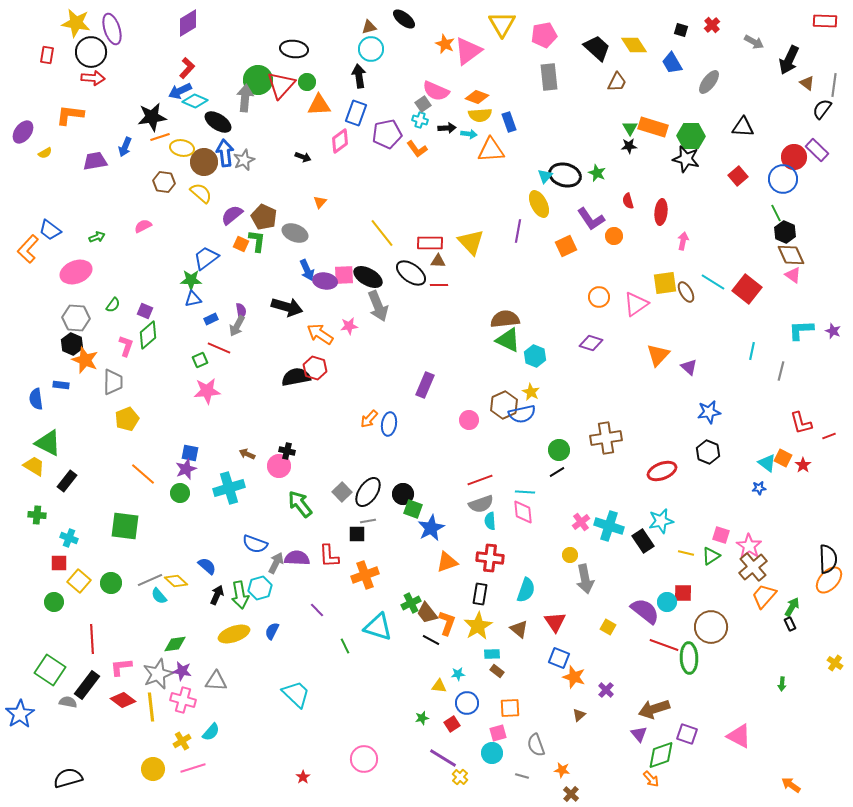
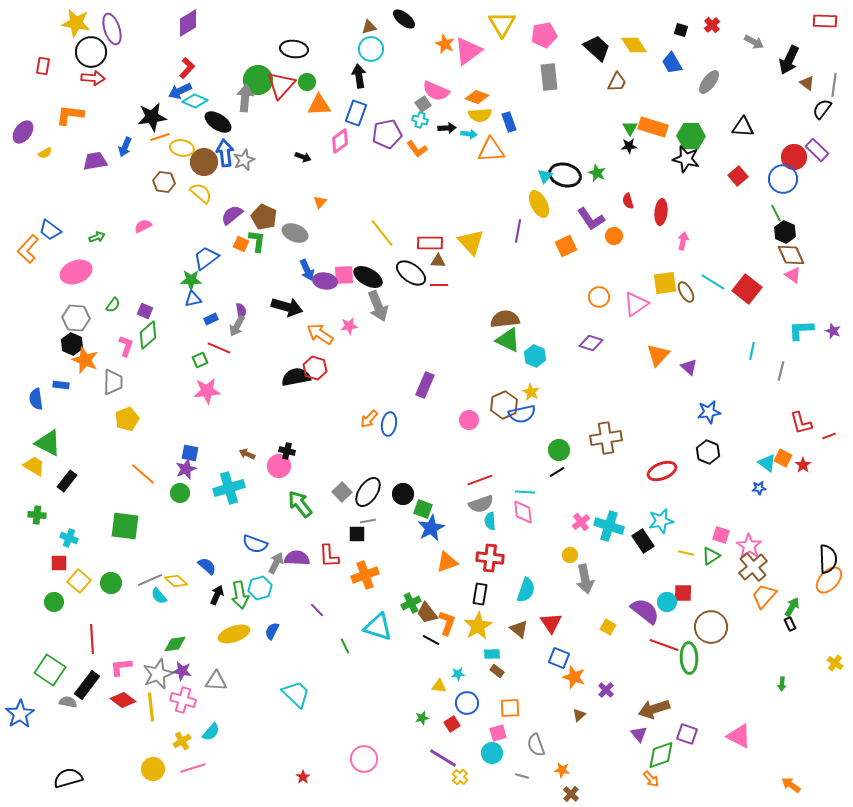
red rectangle at (47, 55): moved 4 px left, 11 px down
green square at (413, 509): moved 10 px right
red triangle at (555, 622): moved 4 px left, 1 px down
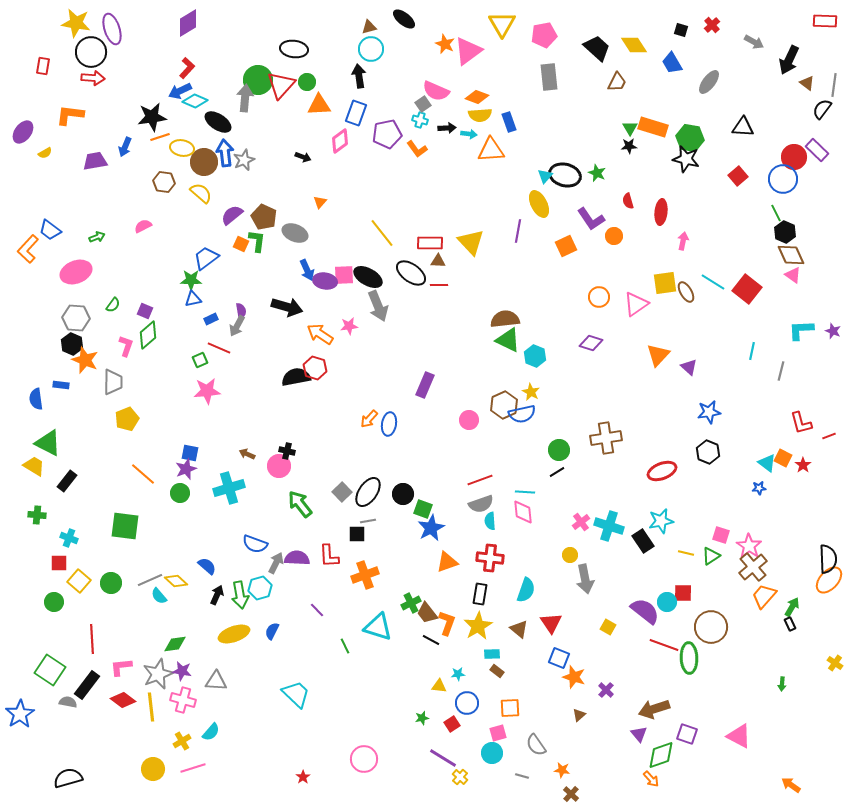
green hexagon at (691, 136): moved 1 px left, 2 px down; rotated 8 degrees clockwise
gray semicircle at (536, 745): rotated 15 degrees counterclockwise
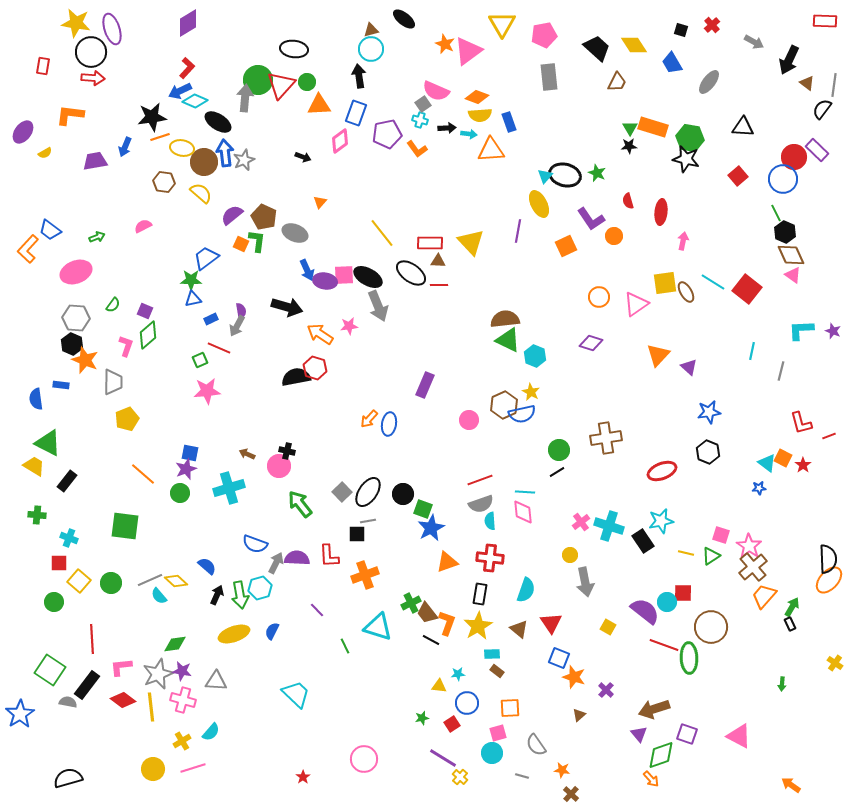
brown triangle at (369, 27): moved 2 px right, 3 px down
gray arrow at (585, 579): moved 3 px down
